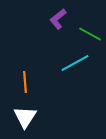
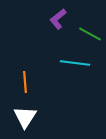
cyan line: rotated 36 degrees clockwise
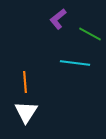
white triangle: moved 1 px right, 5 px up
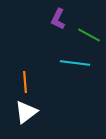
purple L-shape: rotated 25 degrees counterclockwise
green line: moved 1 px left, 1 px down
white triangle: rotated 20 degrees clockwise
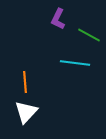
white triangle: rotated 10 degrees counterclockwise
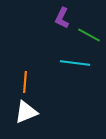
purple L-shape: moved 4 px right, 1 px up
orange line: rotated 10 degrees clockwise
white triangle: rotated 25 degrees clockwise
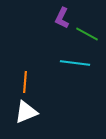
green line: moved 2 px left, 1 px up
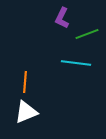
green line: rotated 50 degrees counterclockwise
cyan line: moved 1 px right
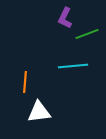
purple L-shape: moved 3 px right
cyan line: moved 3 px left, 3 px down; rotated 12 degrees counterclockwise
white triangle: moved 13 px right; rotated 15 degrees clockwise
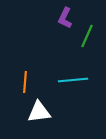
green line: moved 2 px down; rotated 45 degrees counterclockwise
cyan line: moved 14 px down
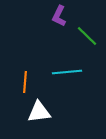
purple L-shape: moved 6 px left, 2 px up
green line: rotated 70 degrees counterclockwise
cyan line: moved 6 px left, 8 px up
